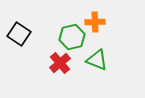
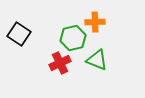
green hexagon: moved 1 px right, 1 px down
red cross: rotated 15 degrees clockwise
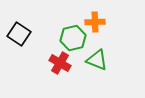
red cross: rotated 35 degrees counterclockwise
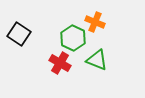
orange cross: rotated 24 degrees clockwise
green hexagon: rotated 20 degrees counterclockwise
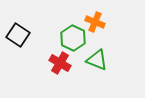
black square: moved 1 px left, 1 px down
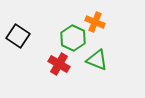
black square: moved 1 px down
red cross: moved 1 px left, 1 px down
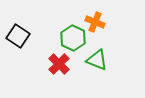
red cross: rotated 15 degrees clockwise
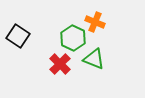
green triangle: moved 3 px left, 1 px up
red cross: moved 1 px right
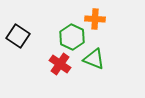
orange cross: moved 3 px up; rotated 18 degrees counterclockwise
green hexagon: moved 1 px left, 1 px up
red cross: rotated 10 degrees counterclockwise
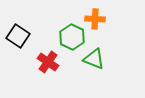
red cross: moved 12 px left, 2 px up
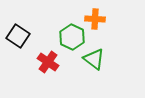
green triangle: rotated 15 degrees clockwise
